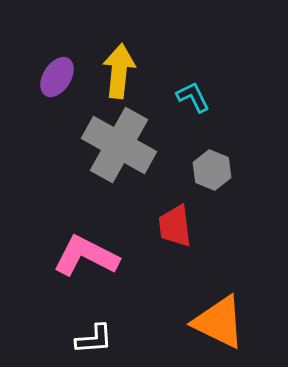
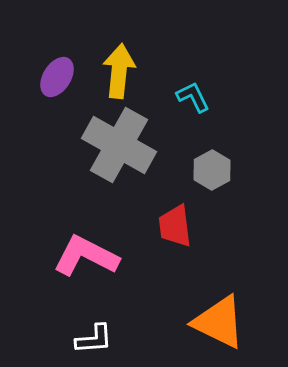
gray hexagon: rotated 9 degrees clockwise
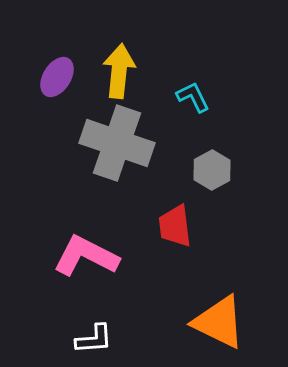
gray cross: moved 2 px left, 2 px up; rotated 10 degrees counterclockwise
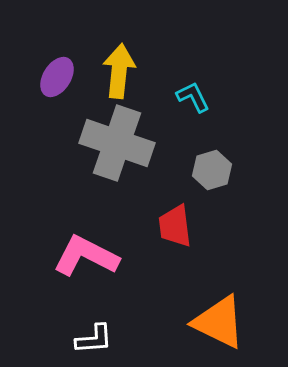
gray hexagon: rotated 12 degrees clockwise
